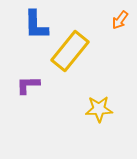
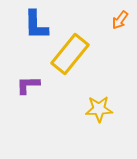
yellow rectangle: moved 3 px down
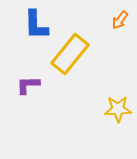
yellow star: moved 19 px right
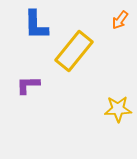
yellow rectangle: moved 4 px right, 3 px up
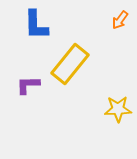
yellow rectangle: moved 4 px left, 13 px down
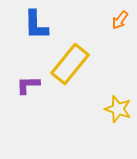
yellow star: rotated 20 degrees clockwise
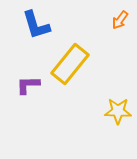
blue L-shape: rotated 16 degrees counterclockwise
yellow star: moved 2 px down; rotated 16 degrees counterclockwise
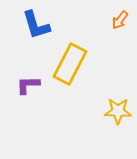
yellow rectangle: rotated 12 degrees counterclockwise
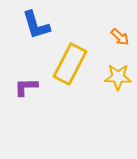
orange arrow: moved 17 px down; rotated 84 degrees counterclockwise
purple L-shape: moved 2 px left, 2 px down
yellow star: moved 34 px up
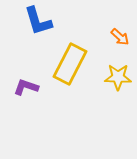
blue L-shape: moved 2 px right, 4 px up
purple L-shape: rotated 20 degrees clockwise
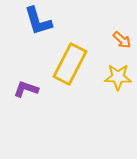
orange arrow: moved 2 px right, 3 px down
purple L-shape: moved 2 px down
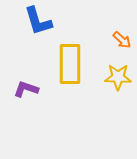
yellow rectangle: rotated 27 degrees counterclockwise
